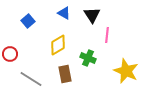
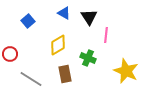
black triangle: moved 3 px left, 2 px down
pink line: moved 1 px left
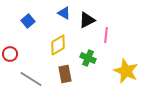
black triangle: moved 2 px left, 3 px down; rotated 36 degrees clockwise
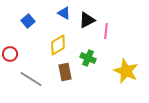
pink line: moved 4 px up
brown rectangle: moved 2 px up
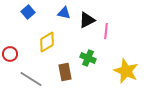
blue triangle: rotated 16 degrees counterclockwise
blue square: moved 9 px up
yellow diamond: moved 11 px left, 3 px up
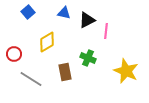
red circle: moved 4 px right
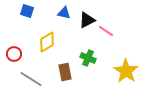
blue square: moved 1 px left, 1 px up; rotated 32 degrees counterclockwise
pink line: rotated 63 degrees counterclockwise
yellow star: rotated 10 degrees clockwise
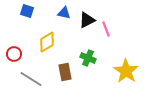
pink line: moved 2 px up; rotated 35 degrees clockwise
